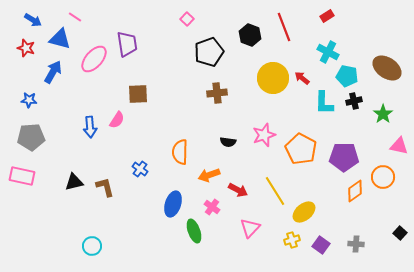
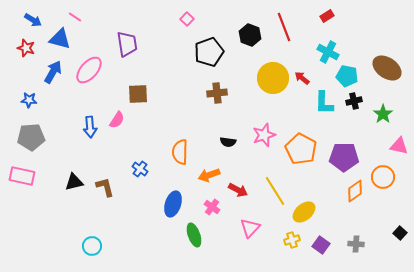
pink ellipse at (94, 59): moved 5 px left, 11 px down
green ellipse at (194, 231): moved 4 px down
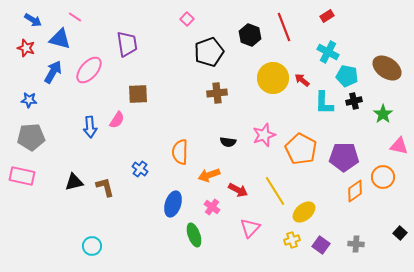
red arrow at (302, 78): moved 2 px down
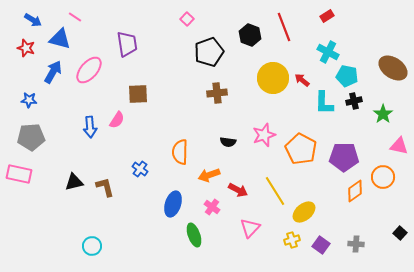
brown ellipse at (387, 68): moved 6 px right
pink rectangle at (22, 176): moved 3 px left, 2 px up
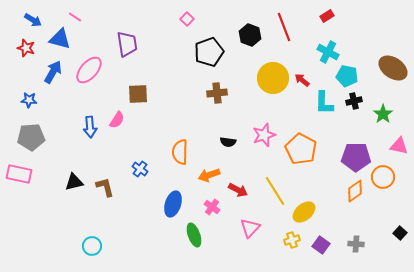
purple pentagon at (344, 157): moved 12 px right
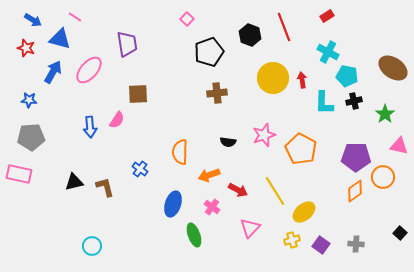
red arrow at (302, 80): rotated 42 degrees clockwise
green star at (383, 114): moved 2 px right
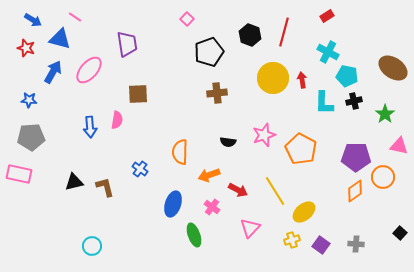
red line at (284, 27): moved 5 px down; rotated 36 degrees clockwise
pink semicircle at (117, 120): rotated 24 degrees counterclockwise
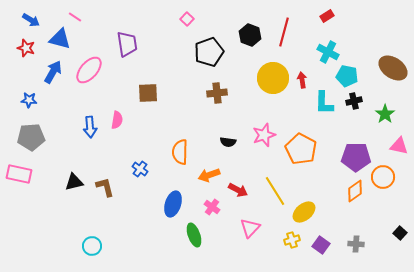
blue arrow at (33, 20): moved 2 px left
brown square at (138, 94): moved 10 px right, 1 px up
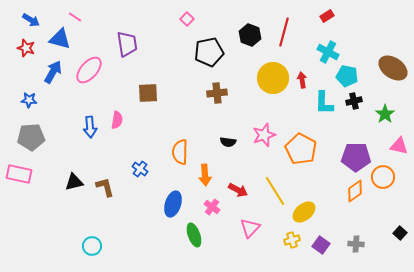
black pentagon at (209, 52): rotated 8 degrees clockwise
orange arrow at (209, 175): moved 4 px left; rotated 75 degrees counterclockwise
